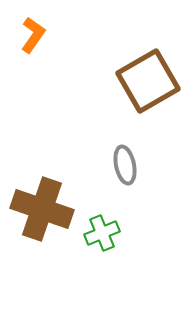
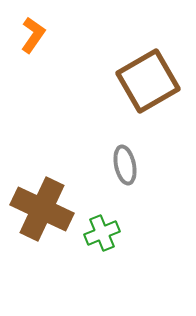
brown cross: rotated 6 degrees clockwise
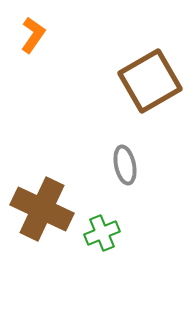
brown square: moved 2 px right
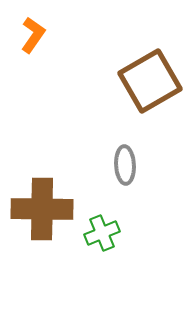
gray ellipse: rotated 9 degrees clockwise
brown cross: rotated 24 degrees counterclockwise
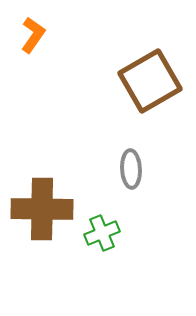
gray ellipse: moved 6 px right, 4 px down
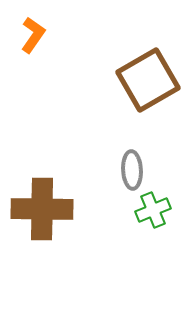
brown square: moved 2 px left, 1 px up
gray ellipse: moved 1 px right, 1 px down
green cross: moved 51 px right, 23 px up
